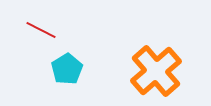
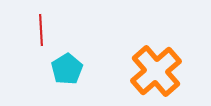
red line: rotated 60 degrees clockwise
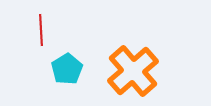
orange cross: moved 23 px left
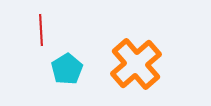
orange cross: moved 3 px right, 7 px up
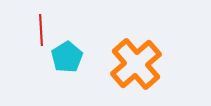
cyan pentagon: moved 12 px up
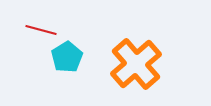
red line: rotated 72 degrees counterclockwise
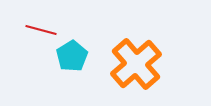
cyan pentagon: moved 5 px right, 1 px up
